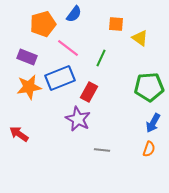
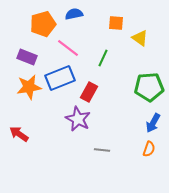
blue semicircle: rotated 138 degrees counterclockwise
orange square: moved 1 px up
green line: moved 2 px right
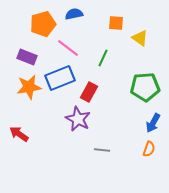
green pentagon: moved 4 px left
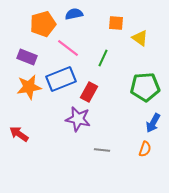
blue rectangle: moved 1 px right, 1 px down
purple star: rotated 15 degrees counterclockwise
orange semicircle: moved 4 px left
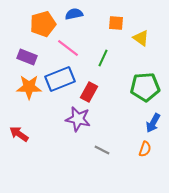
yellow triangle: moved 1 px right
blue rectangle: moved 1 px left
orange star: rotated 10 degrees clockwise
gray line: rotated 21 degrees clockwise
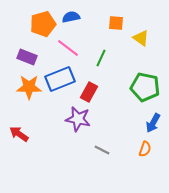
blue semicircle: moved 3 px left, 3 px down
green line: moved 2 px left
green pentagon: rotated 16 degrees clockwise
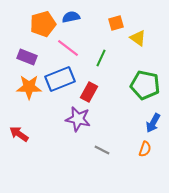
orange square: rotated 21 degrees counterclockwise
yellow triangle: moved 3 px left
green pentagon: moved 2 px up
